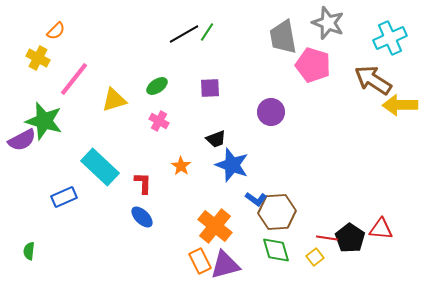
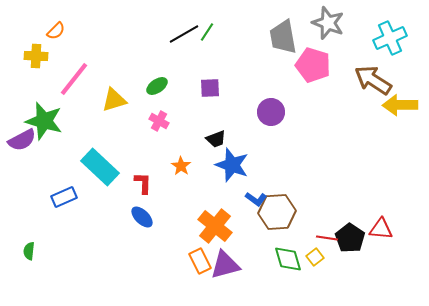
yellow cross: moved 2 px left, 2 px up; rotated 25 degrees counterclockwise
green diamond: moved 12 px right, 9 px down
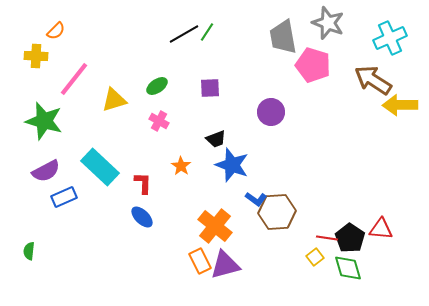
purple semicircle: moved 24 px right, 31 px down
green diamond: moved 60 px right, 9 px down
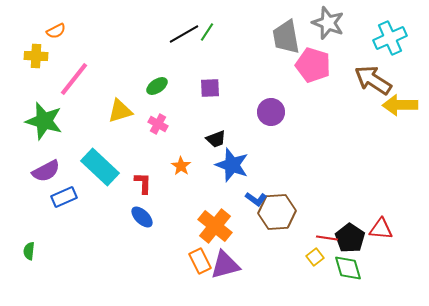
orange semicircle: rotated 18 degrees clockwise
gray trapezoid: moved 3 px right
yellow triangle: moved 6 px right, 11 px down
pink cross: moved 1 px left, 3 px down
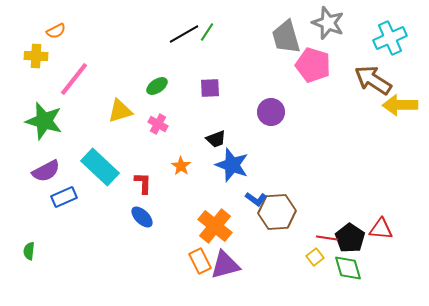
gray trapezoid: rotated 6 degrees counterclockwise
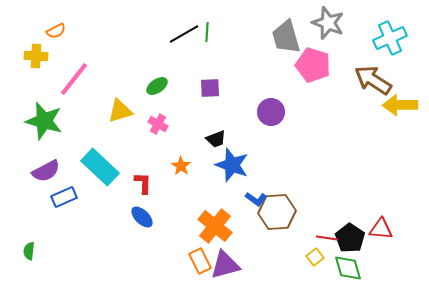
green line: rotated 30 degrees counterclockwise
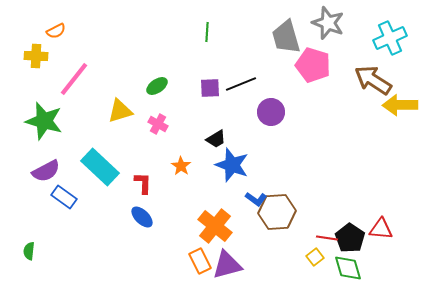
black line: moved 57 px right, 50 px down; rotated 8 degrees clockwise
black trapezoid: rotated 10 degrees counterclockwise
blue rectangle: rotated 60 degrees clockwise
purple triangle: moved 2 px right
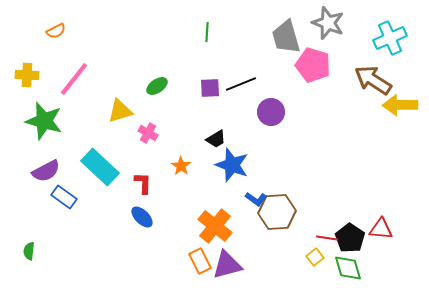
yellow cross: moved 9 px left, 19 px down
pink cross: moved 10 px left, 9 px down
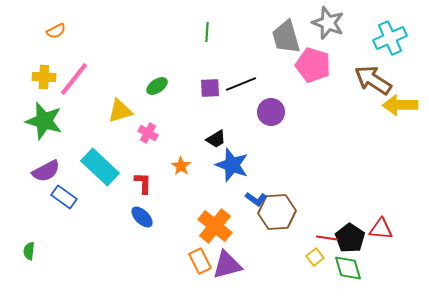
yellow cross: moved 17 px right, 2 px down
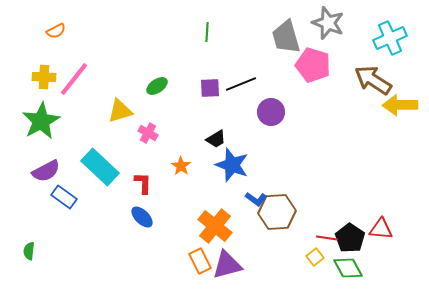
green star: moved 3 px left; rotated 27 degrees clockwise
green diamond: rotated 12 degrees counterclockwise
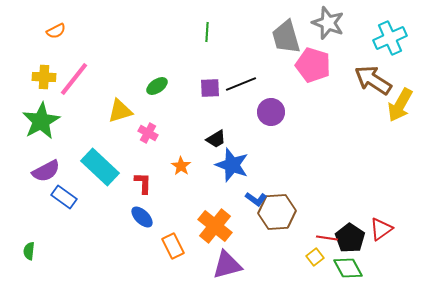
yellow arrow: rotated 60 degrees counterclockwise
red triangle: rotated 40 degrees counterclockwise
orange rectangle: moved 27 px left, 15 px up
